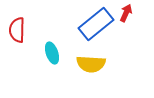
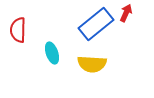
red semicircle: moved 1 px right
yellow semicircle: moved 1 px right
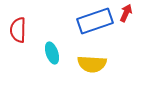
blue rectangle: moved 1 px left, 3 px up; rotated 20 degrees clockwise
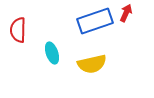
yellow semicircle: rotated 16 degrees counterclockwise
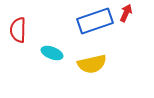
cyan ellipse: rotated 50 degrees counterclockwise
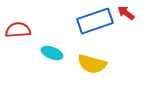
red arrow: rotated 78 degrees counterclockwise
red semicircle: rotated 85 degrees clockwise
yellow semicircle: rotated 28 degrees clockwise
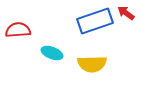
yellow semicircle: rotated 16 degrees counterclockwise
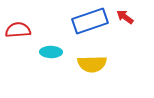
red arrow: moved 1 px left, 4 px down
blue rectangle: moved 5 px left
cyan ellipse: moved 1 px left, 1 px up; rotated 20 degrees counterclockwise
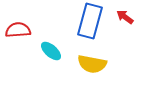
blue rectangle: rotated 56 degrees counterclockwise
cyan ellipse: moved 1 px up; rotated 40 degrees clockwise
yellow semicircle: rotated 12 degrees clockwise
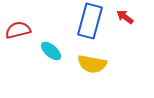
red semicircle: rotated 10 degrees counterclockwise
